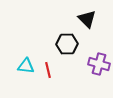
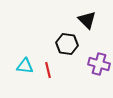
black triangle: moved 1 px down
black hexagon: rotated 10 degrees clockwise
cyan triangle: moved 1 px left
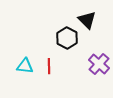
black hexagon: moved 6 px up; rotated 20 degrees clockwise
purple cross: rotated 25 degrees clockwise
red line: moved 1 px right, 4 px up; rotated 14 degrees clockwise
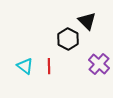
black triangle: moved 1 px down
black hexagon: moved 1 px right, 1 px down
cyan triangle: rotated 30 degrees clockwise
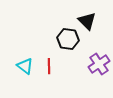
black hexagon: rotated 20 degrees counterclockwise
purple cross: rotated 15 degrees clockwise
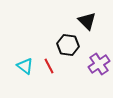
black hexagon: moved 6 px down
red line: rotated 28 degrees counterclockwise
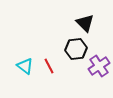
black triangle: moved 2 px left, 2 px down
black hexagon: moved 8 px right, 4 px down; rotated 15 degrees counterclockwise
purple cross: moved 2 px down
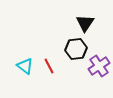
black triangle: rotated 18 degrees clockwise
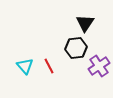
black hexagon: moved 1 px up
cyan triangle: rotated 12 degrees clockwise
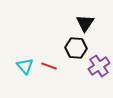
black hexagon: rotated 10 degrees clockwise
red line: rotated 42 degrees counterclockwise
